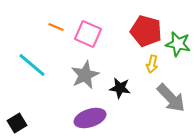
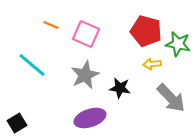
orange line: moved 5 px left, 2 px up
pink square: moved 2 px left
yellow arrow: rotated 72 degrees clockwise
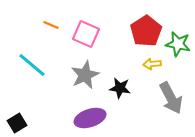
red pentagon: rotated 24 degrees clockwise
gray arrow: rotated 16 degrees clockwise
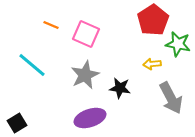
red pentagon: moved 7 px right, 11 px up
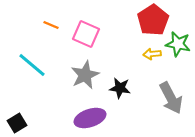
yellow arrow: moved 10 px up
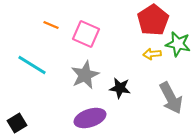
cyan line: rotated 8 degrees counterclockwise
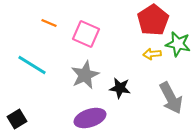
orange line: moved 2 px left, 2 px up
black square: moved 4 px up
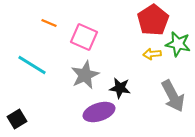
pink square: moved 2 px left, 3 px down
gray arrow: moved 2 px right, 2 px up
purple ellipse: moved 9 px right, 6 px up
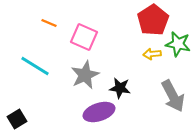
cyan line: moved 3 px right, 1 px down
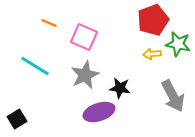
red pentagon: rotated 12 degrees clockwise
